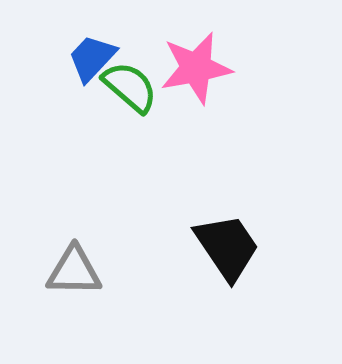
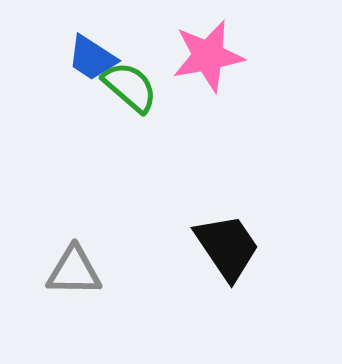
blue trapezoid: rotated 100 degrees counterclockwise
pink star: moved 12 px right, 12 px up
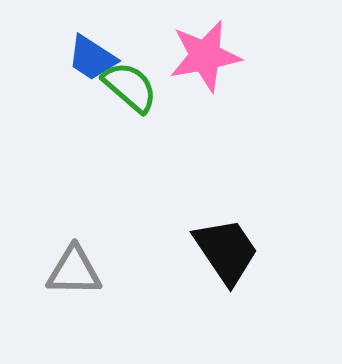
pink star: moved 3 px left
black trapezoid: moved 1 px left, 4 px down
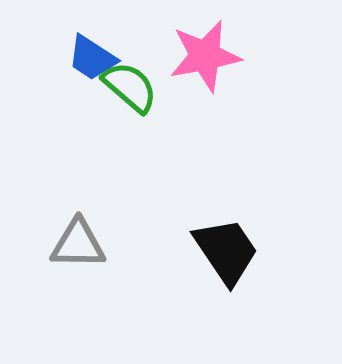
gray triangle: moved 4 px right, 27 px up
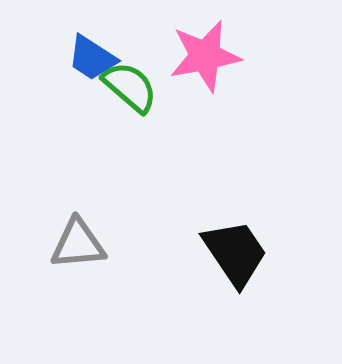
gray triangle: rotated 6 degrees counterclockwise
black trapezoid: moved 9 px right, 2 px down
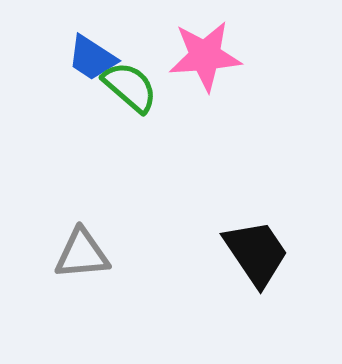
pink star: rotated 6 degrees clockwise
gray triangle: moved 4 px right, 10 px down
black trapezoid: moved 21 px right
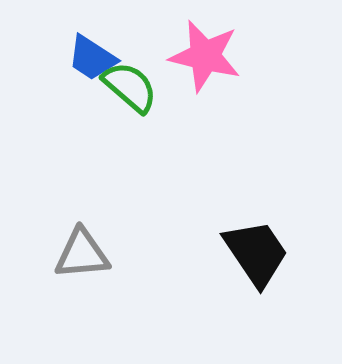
pink star: rotated 18 degrees clockwise
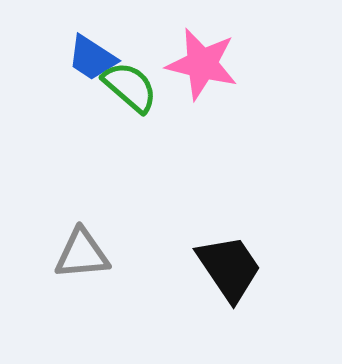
pink star: moved 3 px left, 8 px down
black trapezoid: moved 27 px left, 15 px down
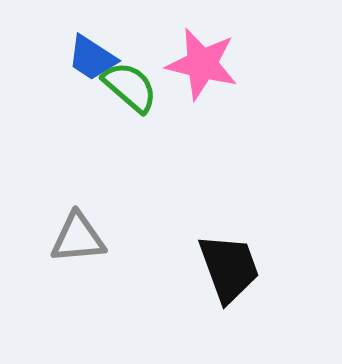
gray triangle: moved 4 px left, 16 px up
black trapezoid: rotated 14 degrees clockwise
